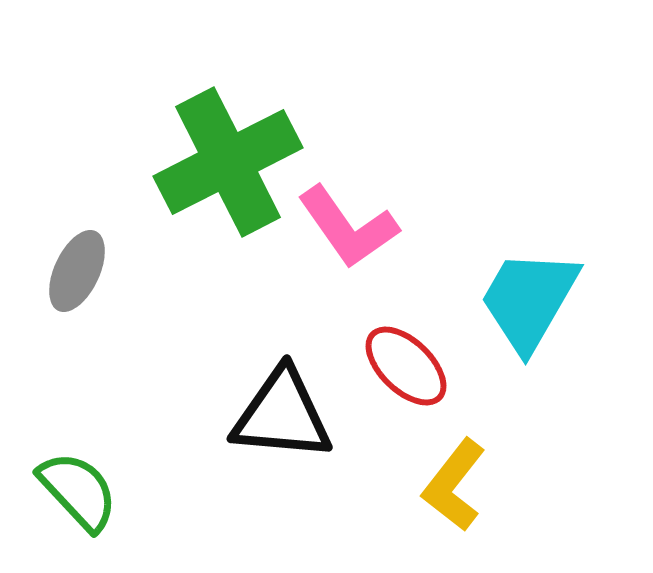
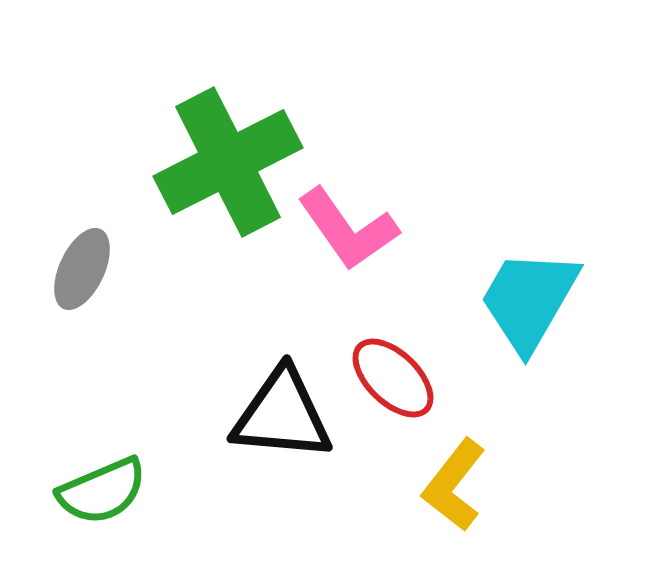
pink L-shape: moved 2 px down
gray ellipse: moved 5 px right, 2 px up
red ellipse: moved 13 px left, 12 px down
green semicircle: moved 24 px right; rotated 110 degrees clockwise
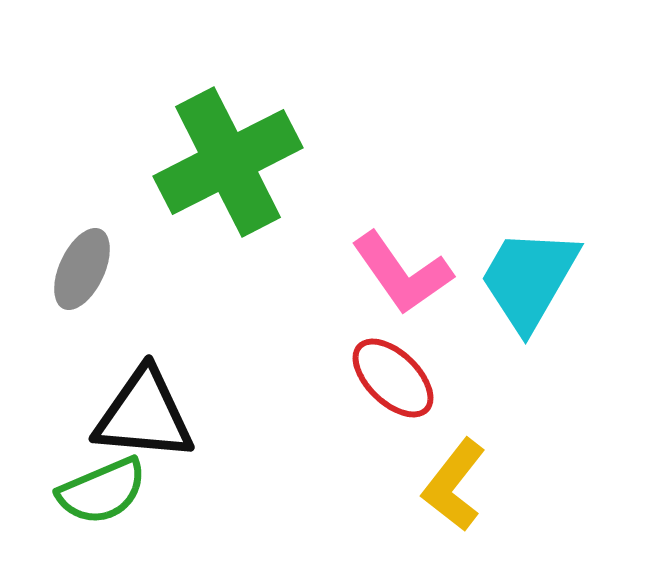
pink L-shape: moved 54 px right, 44 px down
cyan trapezoid: moved 21 px up
black triangle: moved 138 px left
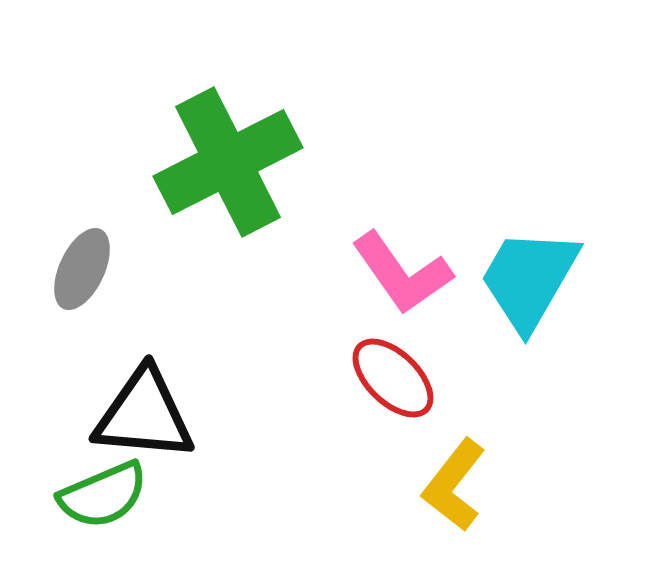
green semicircle: moved 1 px right, 4 px down
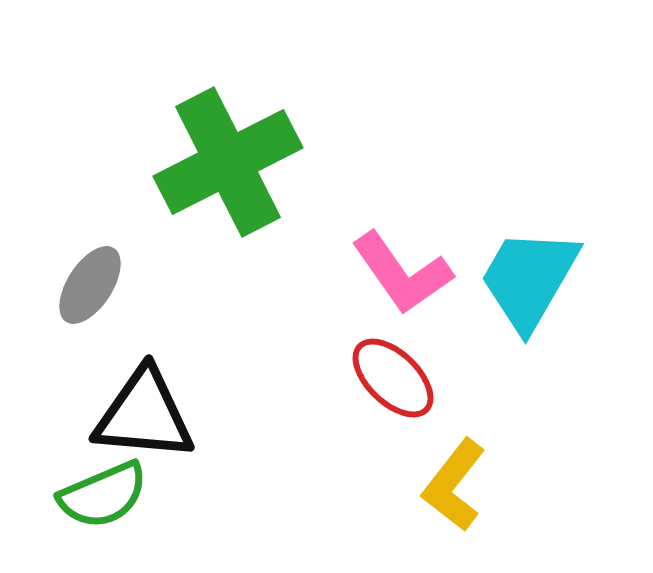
gray ellipse: moved 8 px right, 16 px down; rotated 8 degrees clockwise
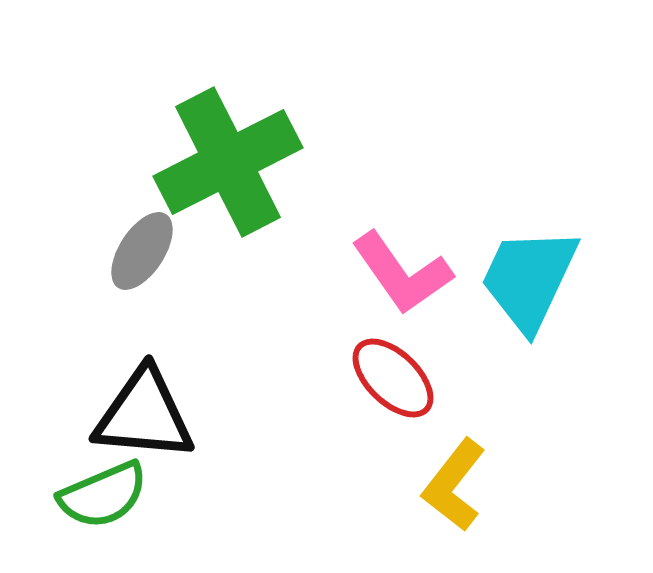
cyan trapezoid: rotated 5 degrees counterclockwise
gray ellipse: moved 52 px right, 34 px up
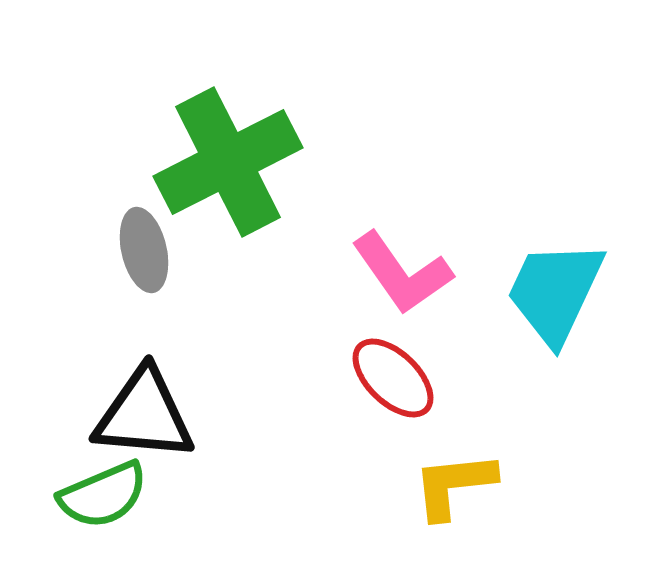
gray ellipse: moved 2 px right, 1 px up; rotated 46 degrees counterclockwise
cyan trapezoid: moved 26 px right, 13 px down
yellow L-shape: rotated 46 degrees clockwise
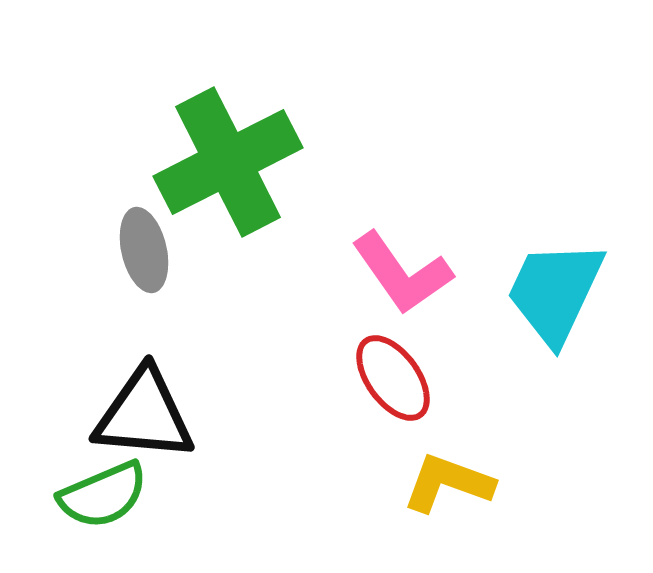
red ellipse: rotated 10 degrees clockwise
yellow L-shape: moved 6 px left, 2 px up; rotated 26 degrees clockwise
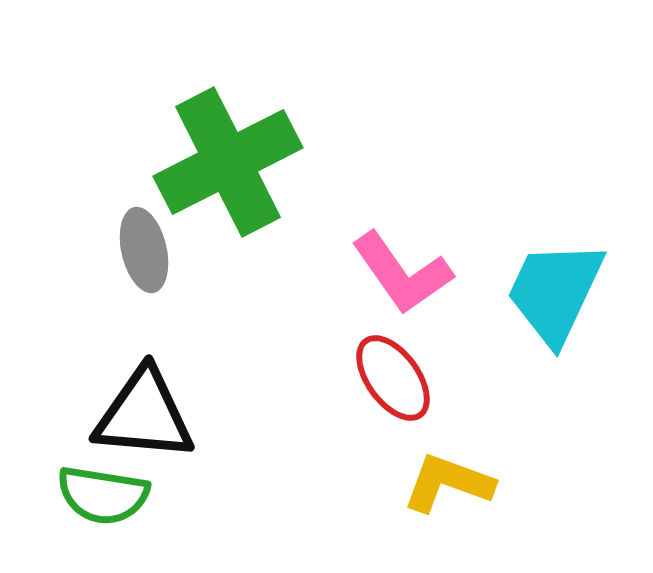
green semicircle: rotated 32 degrees clockwise
